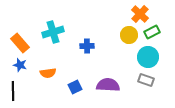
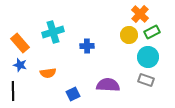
blue square: moved 2 px left, 7 px down
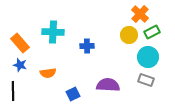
cyan cross: rotated 20 degrees clockwise
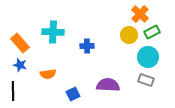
orange semicircle: moved 1 px down
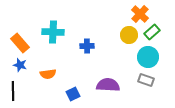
green rectangle: rotated 14 degrees counterclockwise
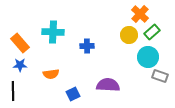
blue star: rotated 16 degrees counterclockwise
orange semicircle: moved 3 px right
gray rectangle: moved 14 px right, 4 px up
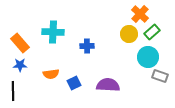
yellow circle: moved 1 px up
blue square: moved 1 px right, 11 px up
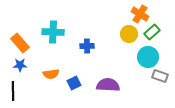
orange cross: rotated 12 degrees counterclockwise
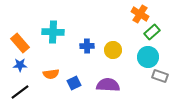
yellow circle: moved 16 px left, 16 px down
black line: moved 7 px right, 1 px down; rotated 54 degrees clockwise
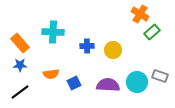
cyan circle: moved 11 px left, 25 px down
